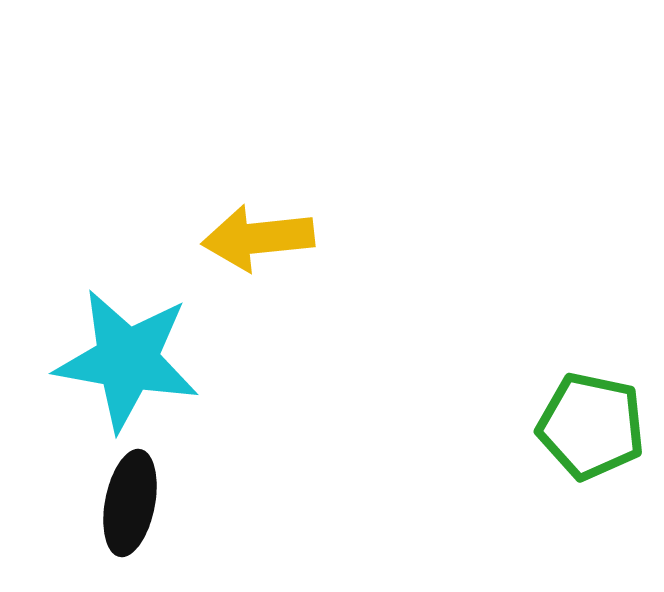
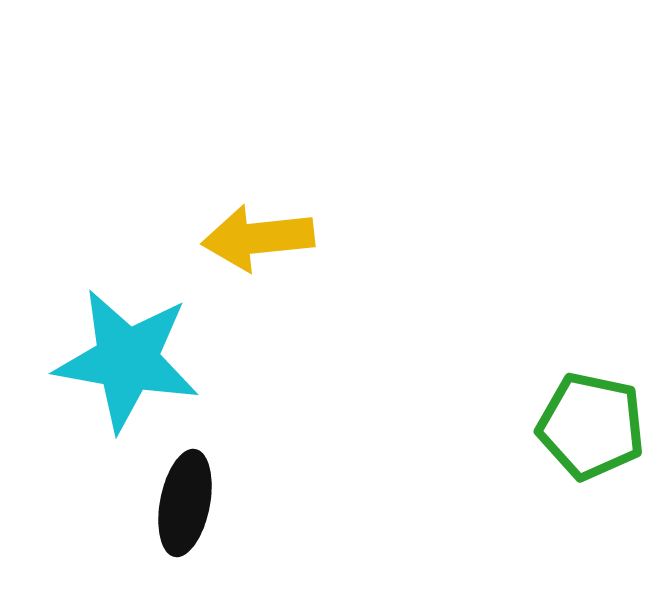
black ellipse: moved 55 px right
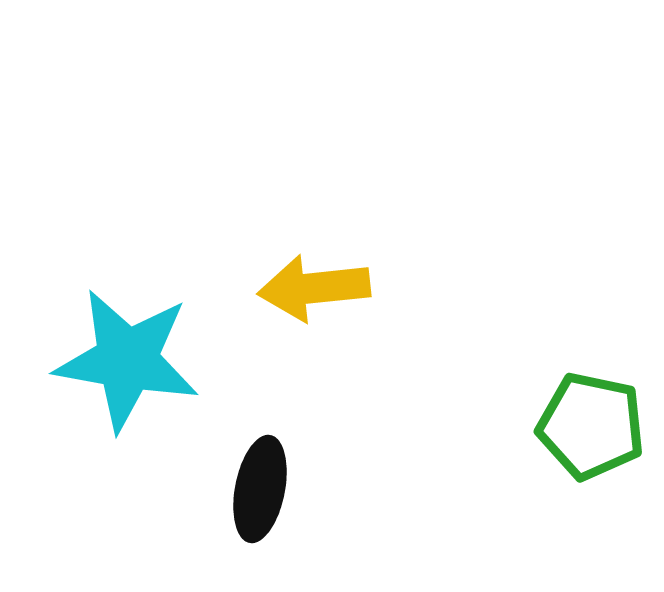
yellow arrow: moved 56 px right, 50 px down
black ellipse: moved 75 px right, 14 px up
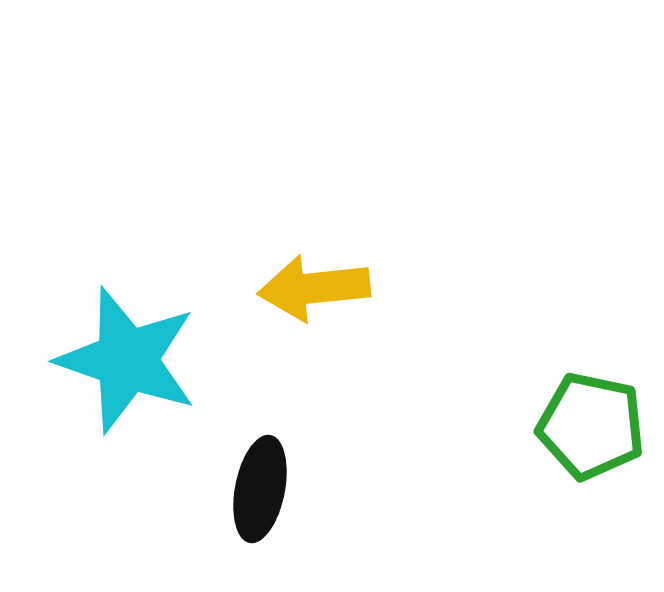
cyan star: rotated 9 degrees clockwise
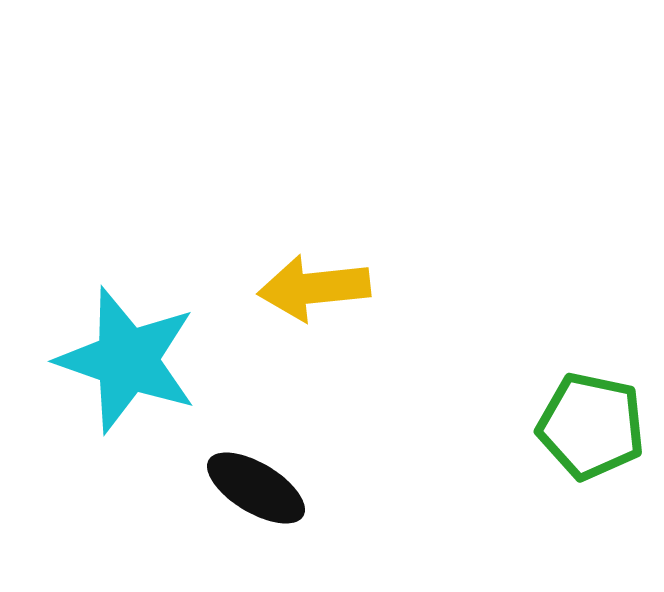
black ellipse: moved 4 px left, 1 px up; rotated 70 degrees counterclockwise
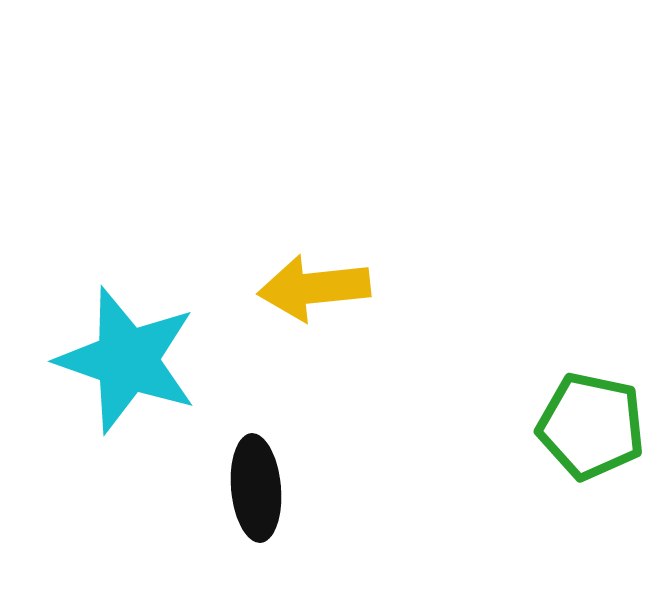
black ellipse: rotated 54 degrees clockwise
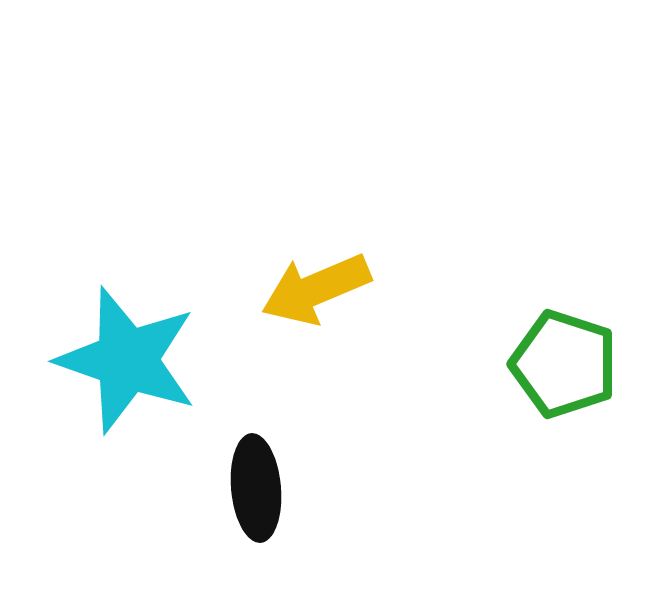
yellow arrow: moved 2 px right, 1 px down; rotated 17 degrees counterclockwise
green pentagon: moved 27 px left, 62 px up; rotated 6 degrees clockwise
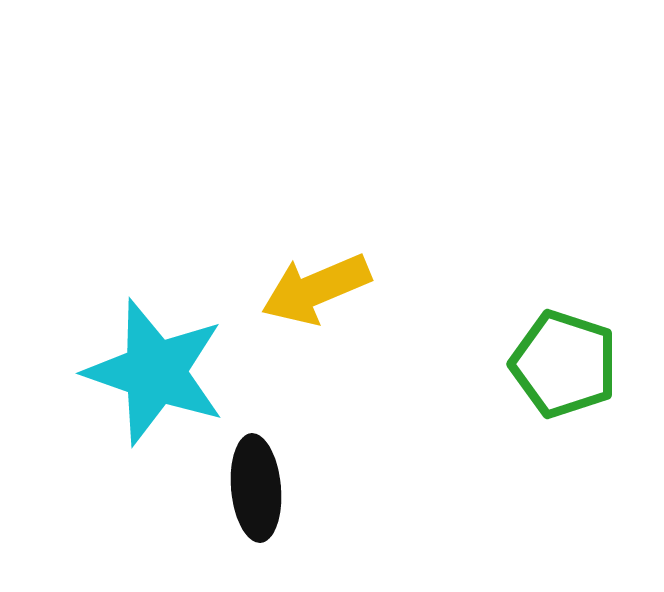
cyan star: moved 28 px right, 12 px down
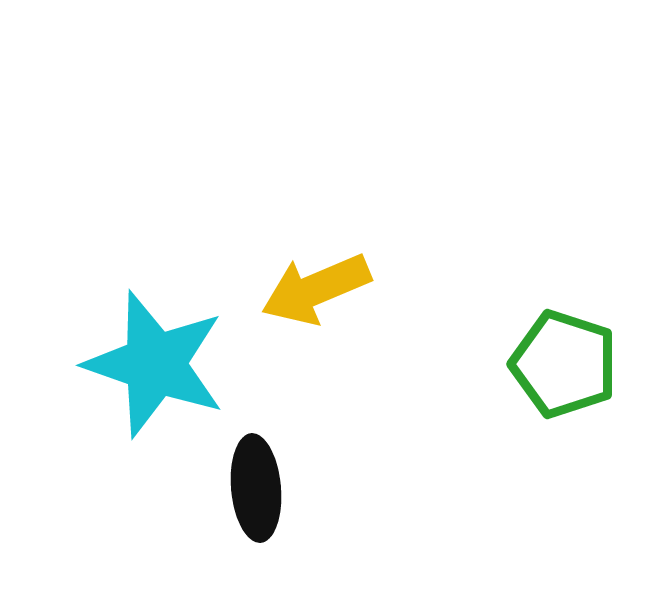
cyan star: moved 8 px up
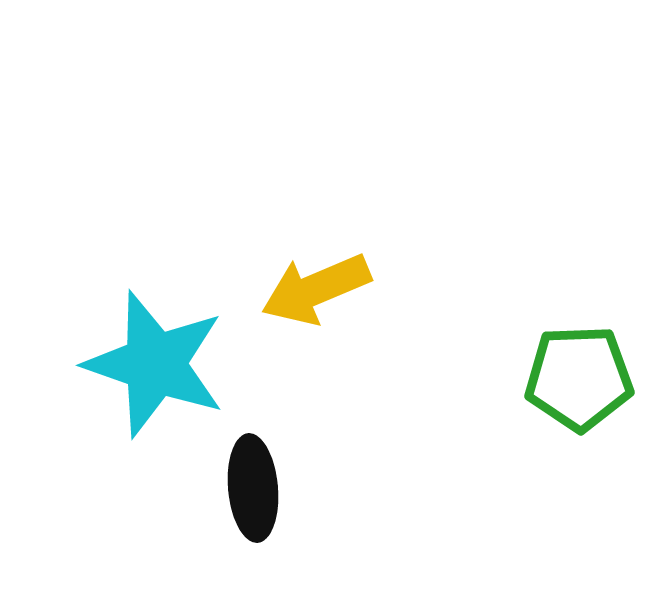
green pentagon: moved 15 px right, 14 px down; rotated 20 degrees counterclockwise
black ellipse: moved 3 px left
